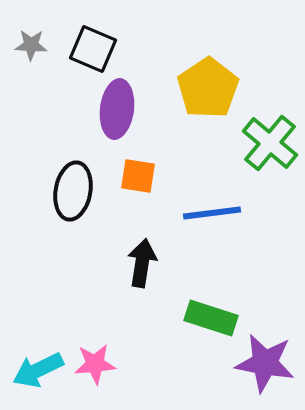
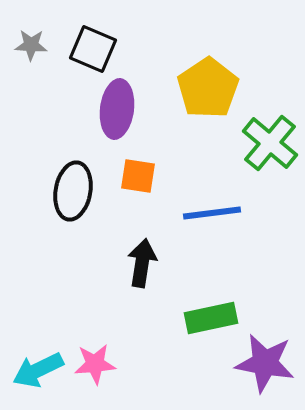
green rectangle: rotated 30 degrees counterclockwise
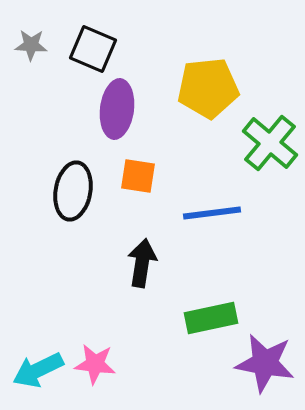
yellow pentagon: rotated 28 degrees clockwise
pink star: rotated 12 degrees clockwise
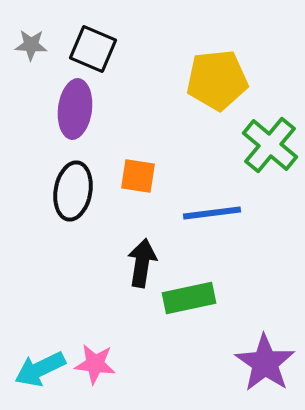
yellow pentagon: moved 9 px right, 8 px up
purple ellipse: moved 42 px left
green cross: moved 2 px down
green rectangle: moved 22 px left, 20 px up
purple star: rotated 24 degrees clockwise
cyan arrow: moved 2 px right, 1 px up
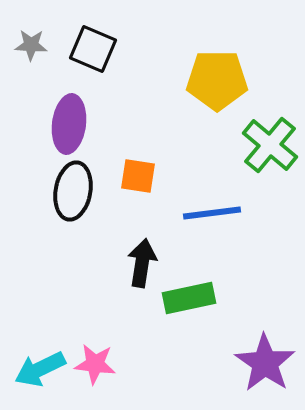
yellow pentagon: rotated 6 degrees clockwise
purple ellipse: moved 6 px left, 15 px down
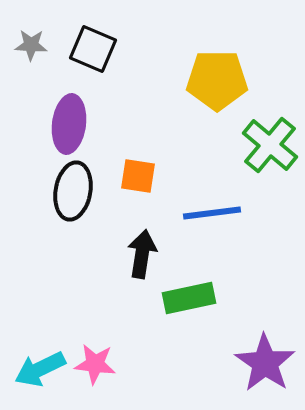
black arrow: moved 9 px up
